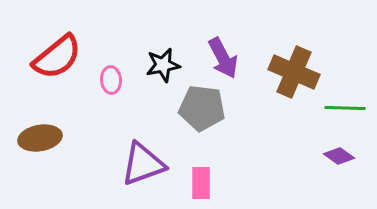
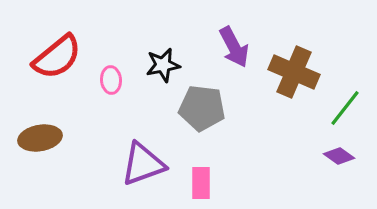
purple arrow: moved 11 px right, 11 px up
green line: rotated 54 degrees counterclockwise
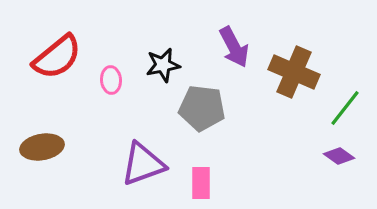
brown ellipse: moved 2 px right, 9 px down
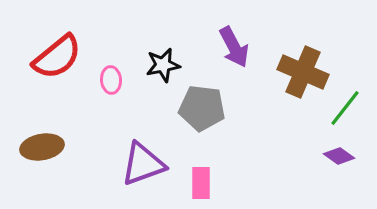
brown cross: moved 9 px right
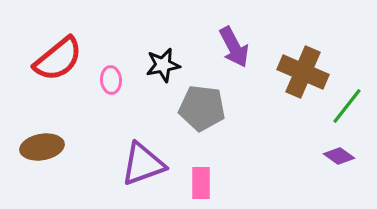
red semicircle: moved 1 px right, 2 px down
green line: moved 2 px right, 2 px up
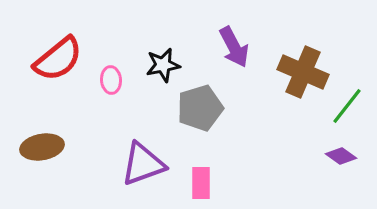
gray pentagon: moved 2 px left; rotated 24 degrees counterclockwise
purple diamond: moved 2 px right
